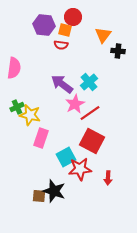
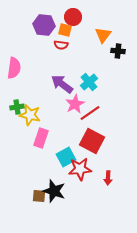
green cross: rotated 16 degrees clockwise
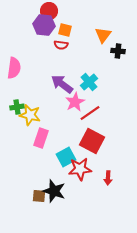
red circle: moved 24 px left, 6 px up
pink star: moved 2 px up
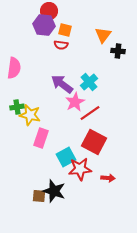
red square: moved 2 px right, 1 px down
red arrow: rotated 88 degrees counterclockwise
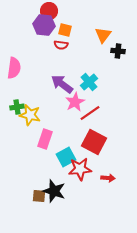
pink rectangle: moved 4 px right, 1 px down
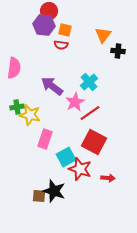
purple arrow: moved 10 px left, 2 px down
red star: rotated 25 degrees clockwise
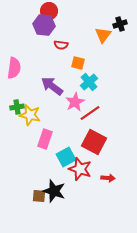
orange square: moved 13 px right, 33 px down
black cross: moved 2 px right, 27 px up; rotated 24 degrees counterclockwise
